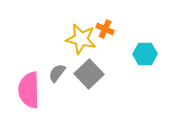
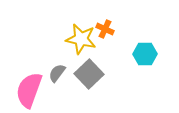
pink semicircle: rotated 21 degrees clockwise
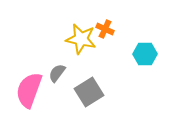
gray square: moved 18 px down; rotated 12 degrees clockwise
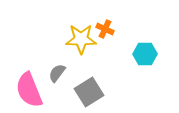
yellow star: rotated 12 degrees counterclockwise
pink semicircle: rotated 42 degrees counterclockwise
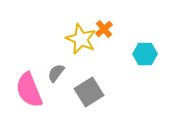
orange cross: moved 1 px left; rotated 24 degrees clockwise
yellow star: rotated 24 degrees clockwise
gray semicircle: moved 1 px left
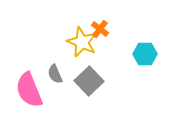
orange cross: moved 4 px left; rotated 12 degrees counterclockwise
yellow star: moved 1 px right, 3 px down
gray semicircle: moved 1 px left, 1 px down; rotated 60 degrees counterclockwise
gray square: moved 11 px up; rotated 12 degrees counterclockwise
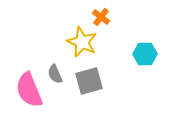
orange cross: moved 1 px right, 12 px up
gray square: rotated 28 degrees clockwise
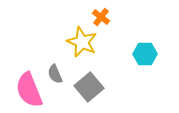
gray square: moved 6 px down; rotated 24 degrees counterclockwise
